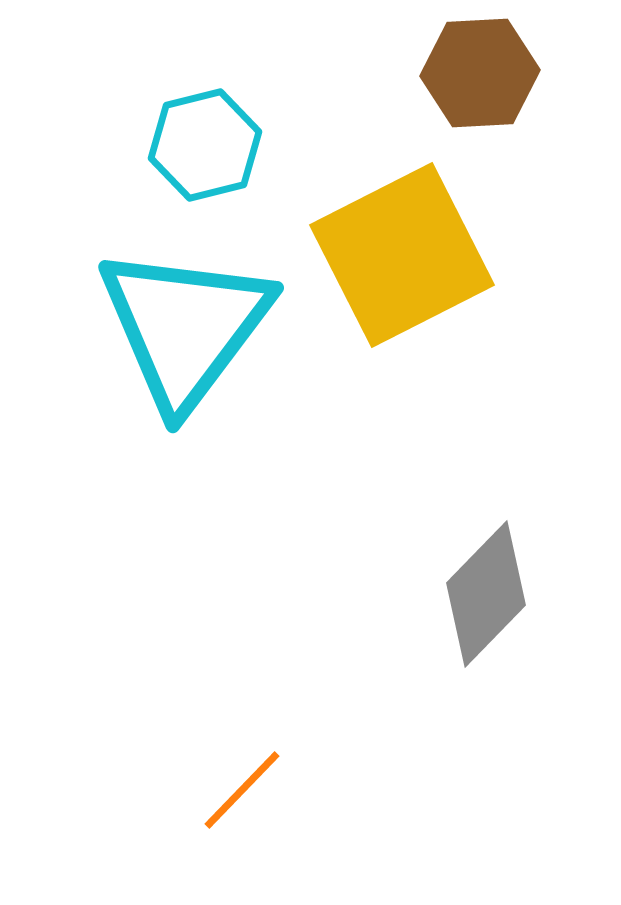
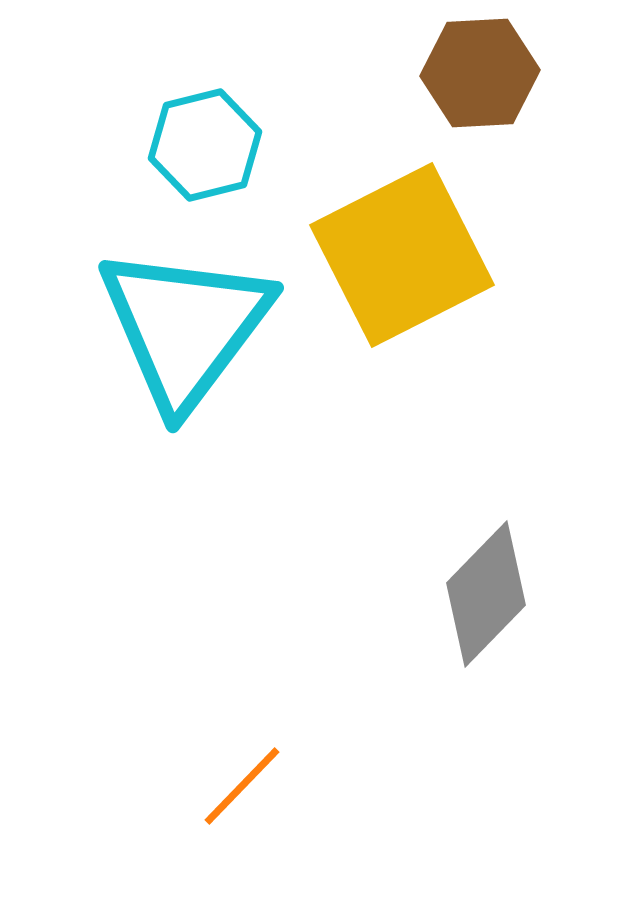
orange line: moved 4 px up
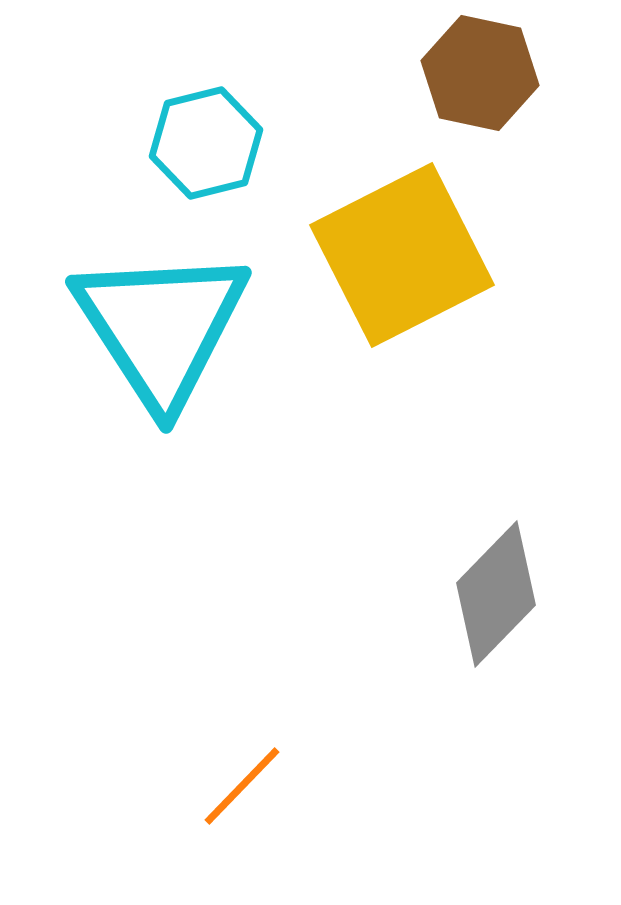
brown hexagon: rotated 15 degrees clockwise
cyan hexagon: moved 1 px right, 2 px up
cyan triangle: moved 24 px left; rotated 10 degrees counterclockwise
gray diamond: moved 10 px right
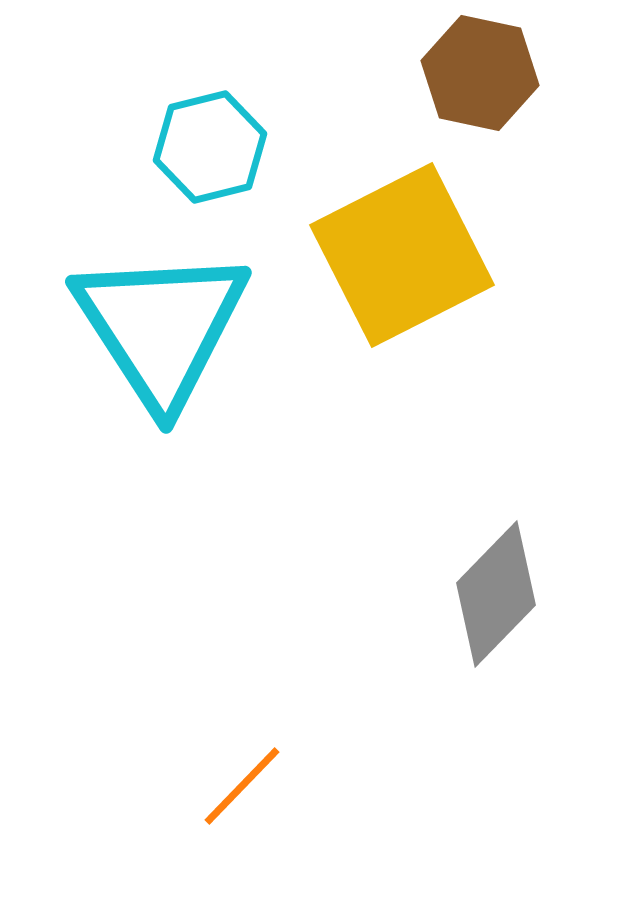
cyan hexagon: moved 4 px right, 4 px down
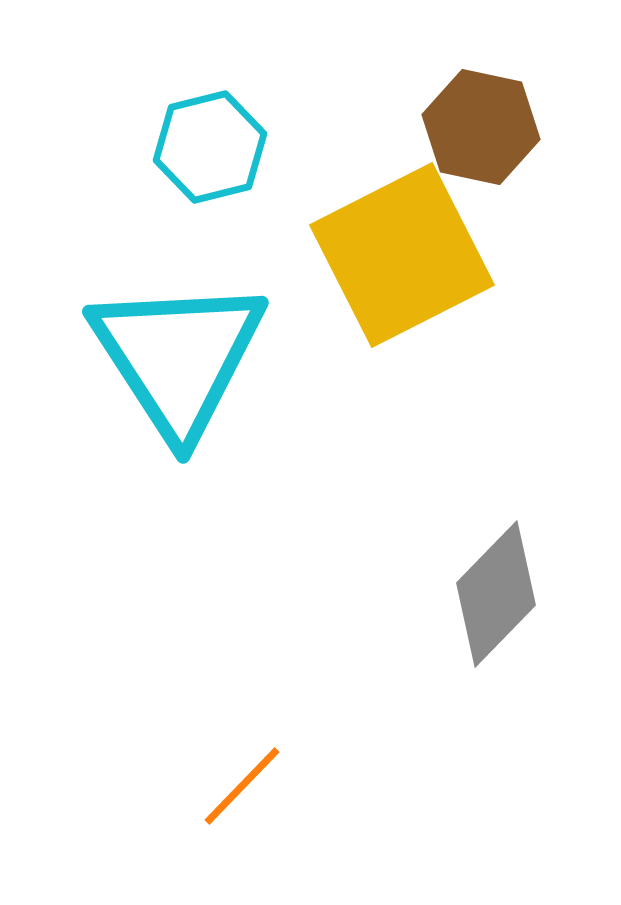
brown hexagon: moved 1 px right, 54 px down
cyan triangle: moved 17 px right, 30 px down
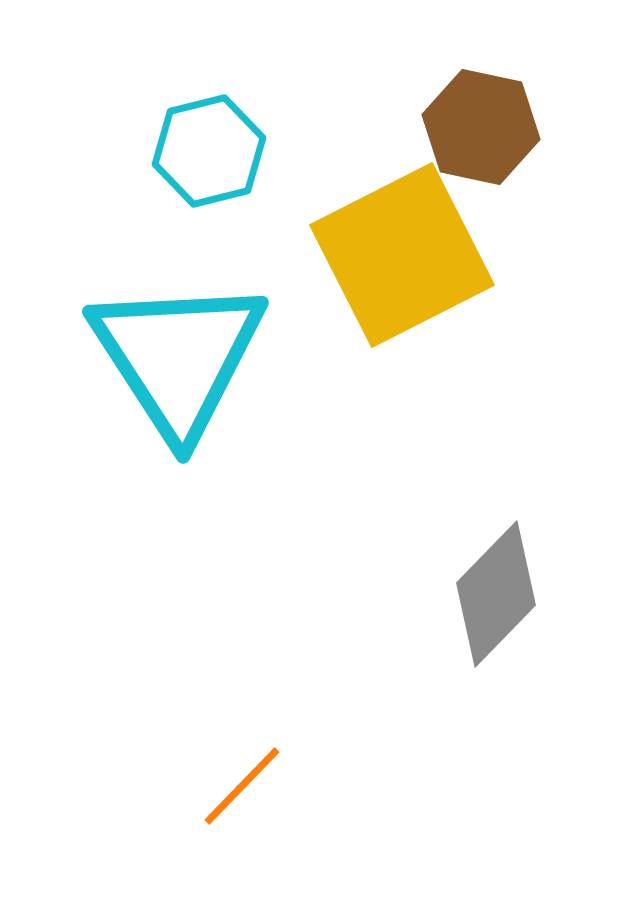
cyan hexagon: moved 1 px left, 4 px down
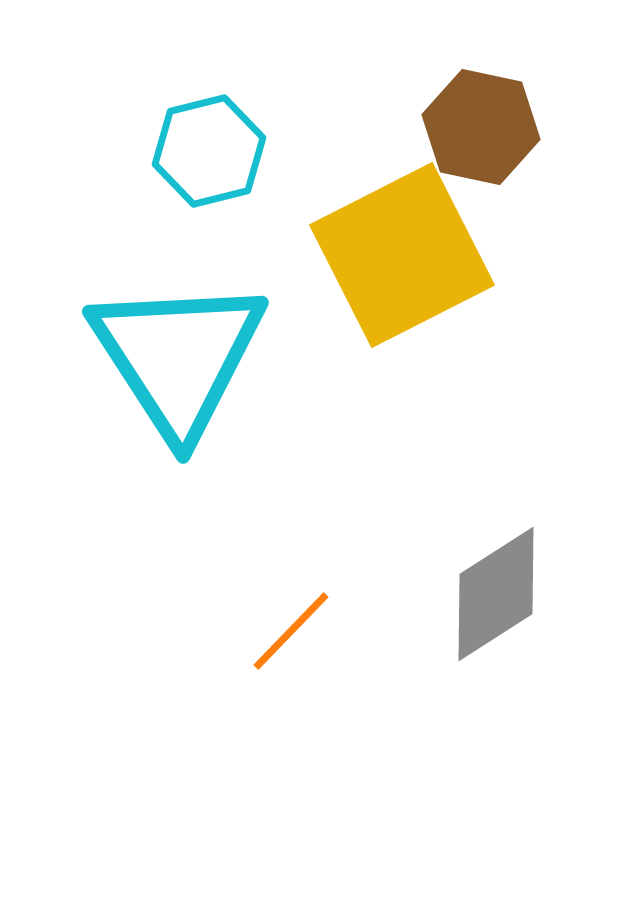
gray diamond: rotated 13 degrees clockwise
orange line: moved 49 px right, 155 px up
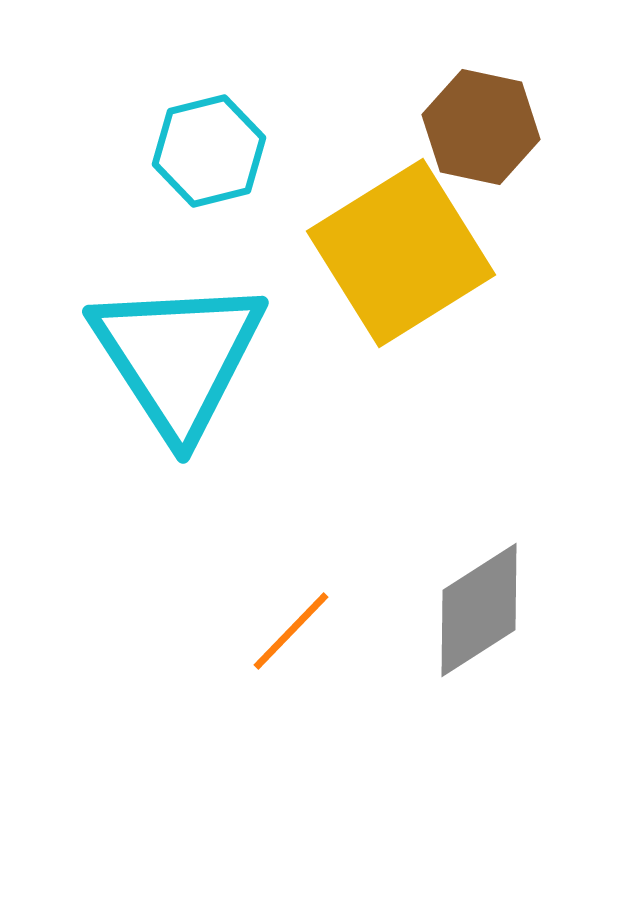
yellow square: moved 1 px left, 2 px up; rotated 5 degrees counterclockwise
gray diamond: moved 17 px left, 16 px down
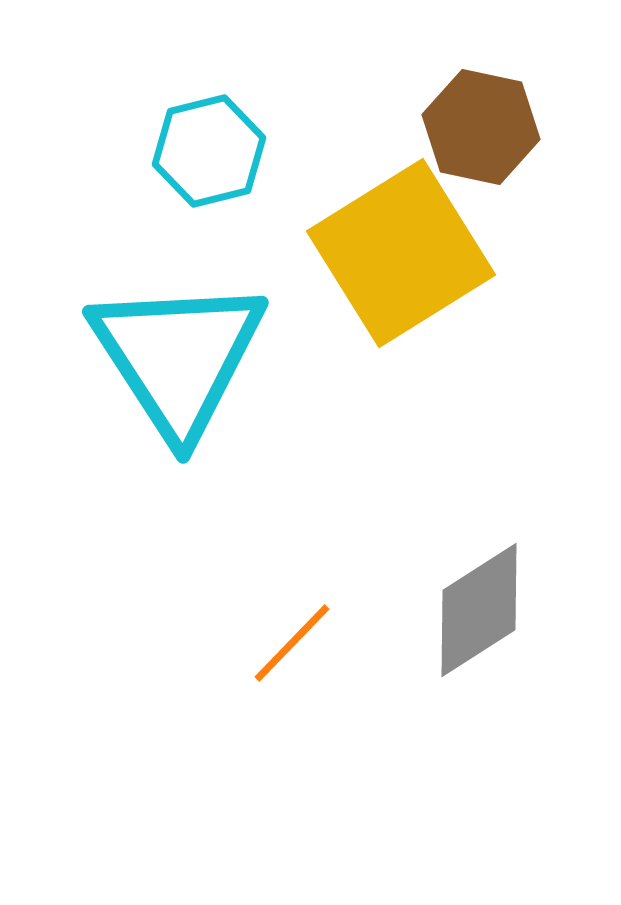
orange line: moved 1 px right, 12 px down
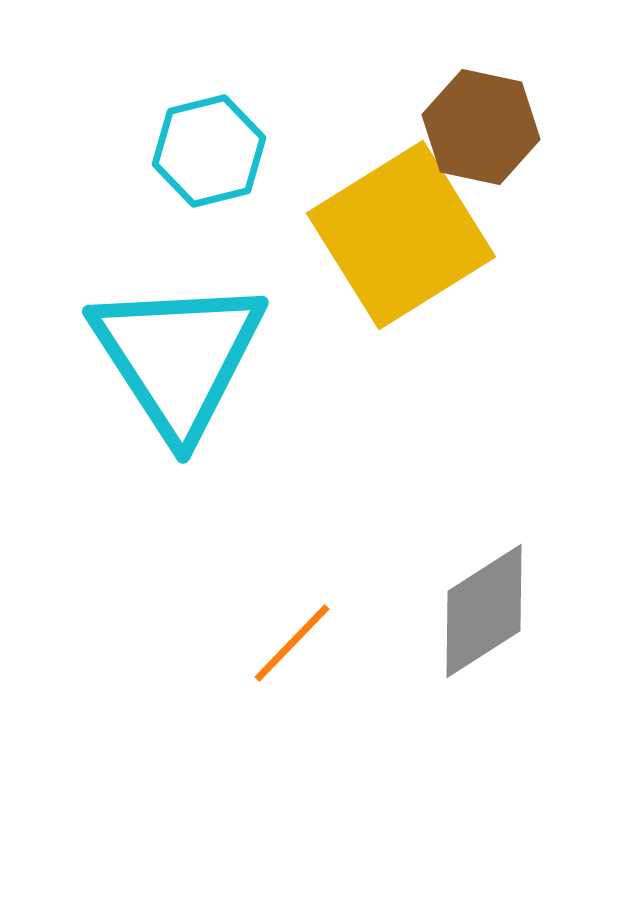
yellow square: moved 18 px up
gray diamond: moved 5 px right, 1 px down
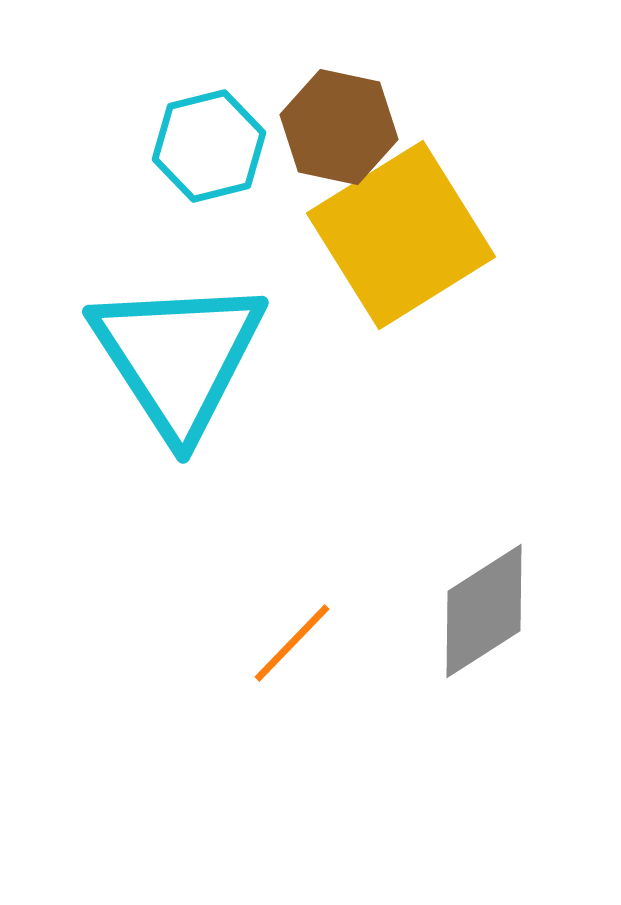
brown hexagon: moved 142 px left
cyan hexagon: moved 5 px up
